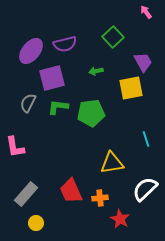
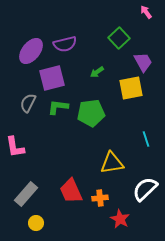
green square: moved 6 px right, 1 px down
green arrow: moved 1 px right, 1 px down; rotated 24 degrees counterclockwise
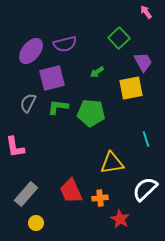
green pentagon: rotated 12 degrees clockwise
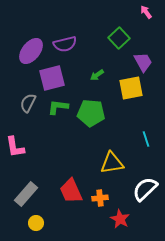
green arrow: moved 3 px down
